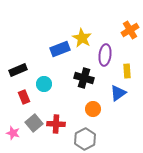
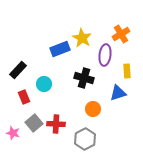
orange cross: moved 9 px left, 4 px down
black rectangle: rotated 24 degrees counterclockwise
blue triangle: rotated 18 degrees clockwise
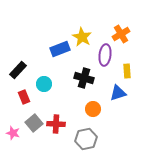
yellow star: moved 1 px up
gray hexagon: moved 1 px right; rotated 15 degrees clockwise
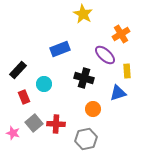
yellow star: moved 1 px right, 23 px up
purple ellipse: rotated 55 degrees counterclockwise
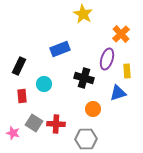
orange cross: rotated 12 degrees counterclockwise
purple ellipse: moved 2 px right, 4 px down; rotated 65 degrees clockwise
black rectangle: moved 1 px right, 4 px up; rotated 18 degrees counterclockwise
red rectangle: moved 2 px left, 1 px up; rotated 16 degrees clockwise
gray square: rotated 18 degrees counterclockwise
gray hexagon: rotated 10 degrees clockwise
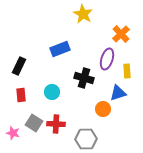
cyan circle: moved 8 px right, 8 px down
red rectangle: moved 1 px left, 1 px up
orange circle: moved 10 px right
